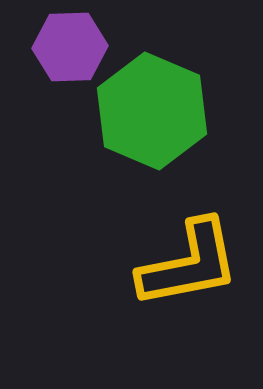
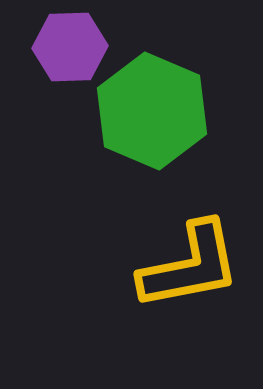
yellow L-shape: moved 1 px right, 2 px down
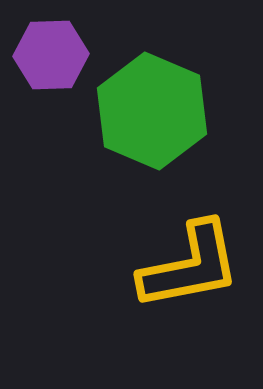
purple hexagon: moved 19 px left, 8 px down
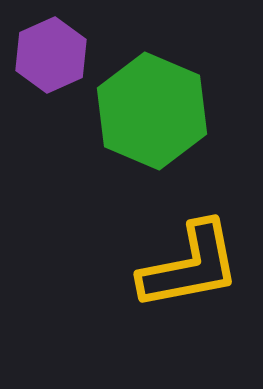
purple hexagon: rotated 22 degrees counterclockwise
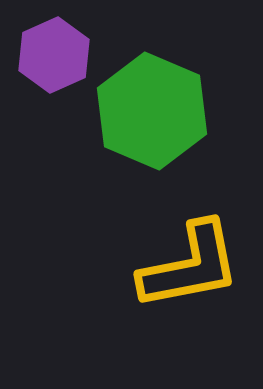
purple hexagon: moved 3 px right
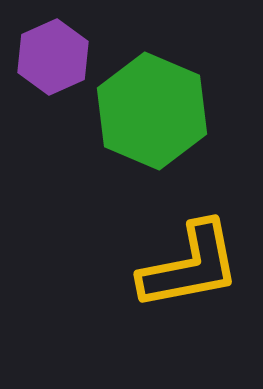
purple hexagon: moved 1 px left, 2 px down
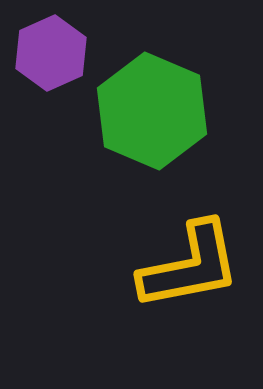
purple hexagon: moved 2 px left, 4 px up
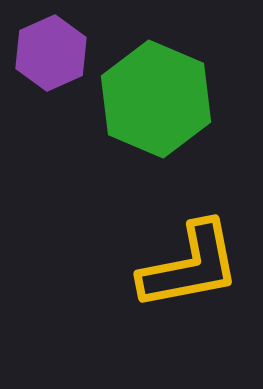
green hexagon: moved 4 px right, 12 px up
